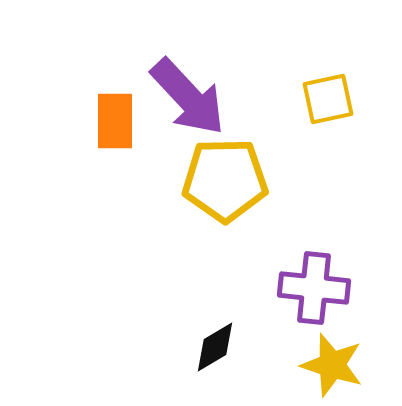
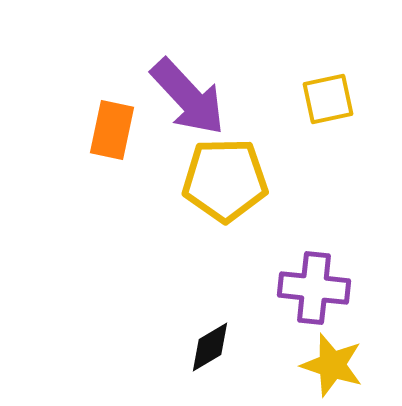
orange rectangle: moved 3 px left, 9 px down; rotated 12 degrees clockwise
black diamond: moved 5 px left
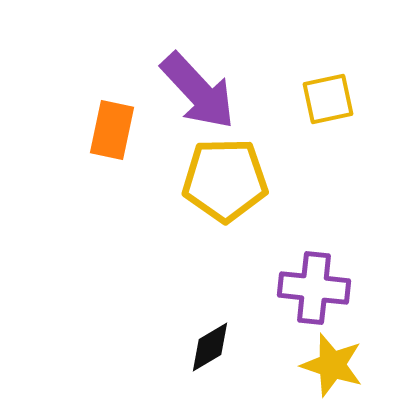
purple arrow: moved 10 px right, 6 px up
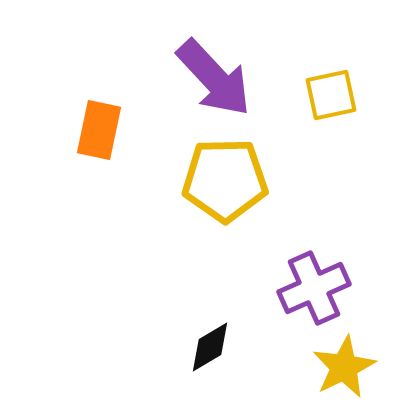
purple arrow: moved 16 px right, 13 px up
yellow square: moved 3 px right, 4 px up
orange rectangle: moved 13 px left
purple cross: rotated 30 degrees counterclockwise
yellow star: moved 12 px right, 2 px down; rotated 28 degrees clockwise
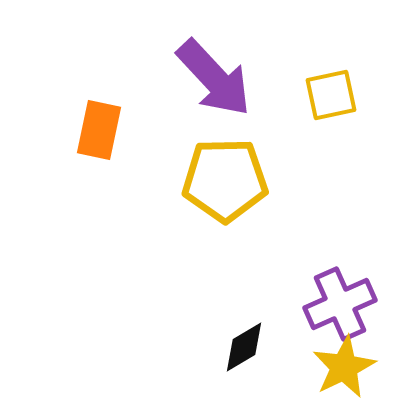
purple cross: moved 26 px right, 16 px down
black diamond: moved 34 px right
